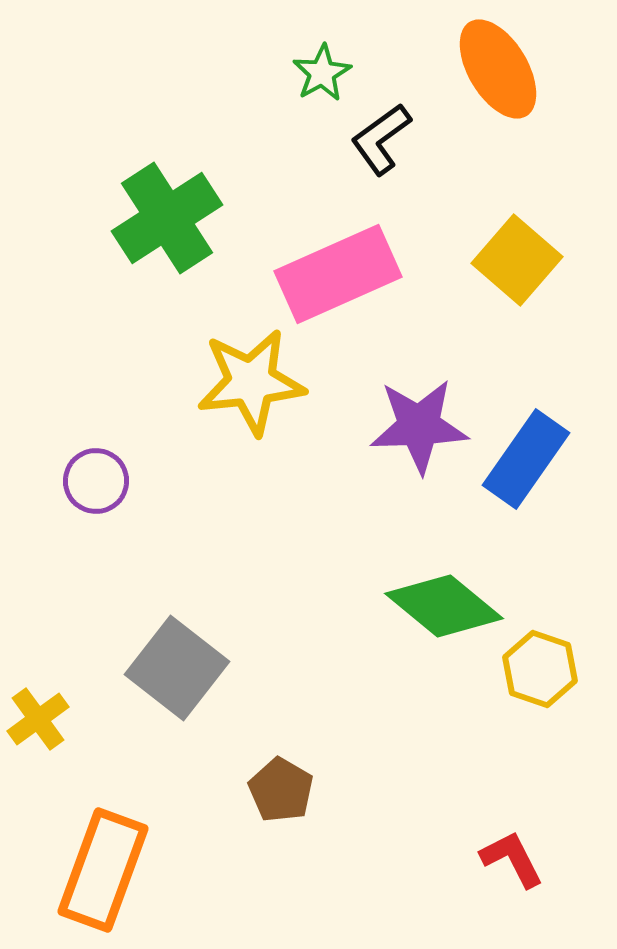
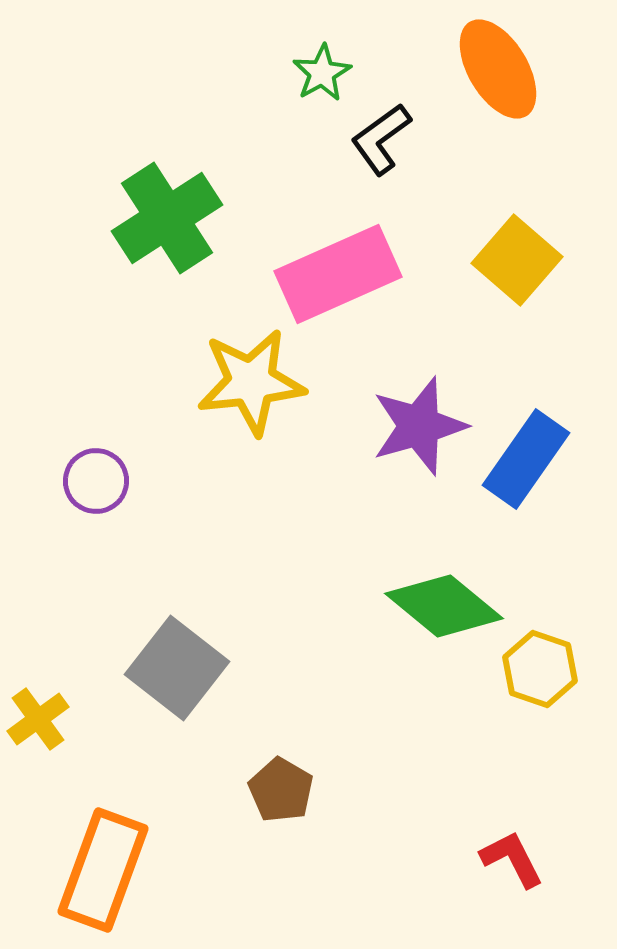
purple star: rotated 14 degrees counterclockwise
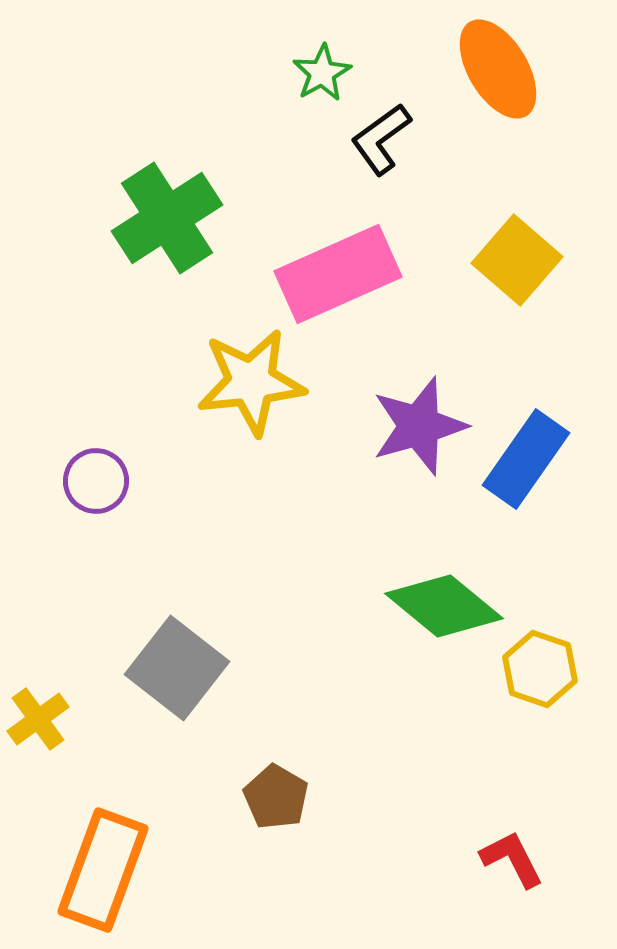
brown pentagon: moved 5 px left, 7 px down
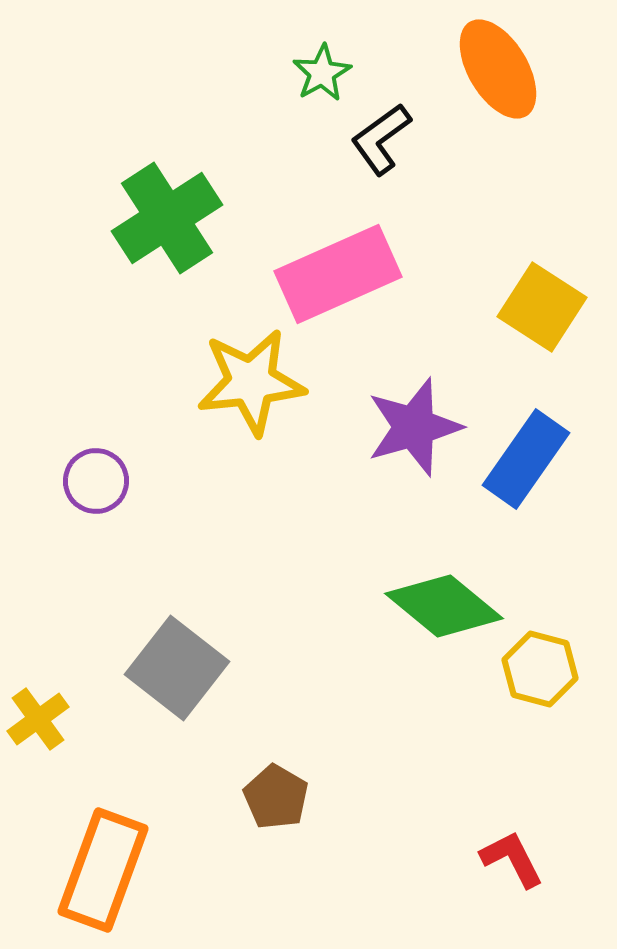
yellow square: moved 25 px right, 47 px down; rotated 8 degrees counterclockwise
purple star: moved 5 px left, 1 px down
yellow hexagon: rotated 4 degrees counterclockwise
